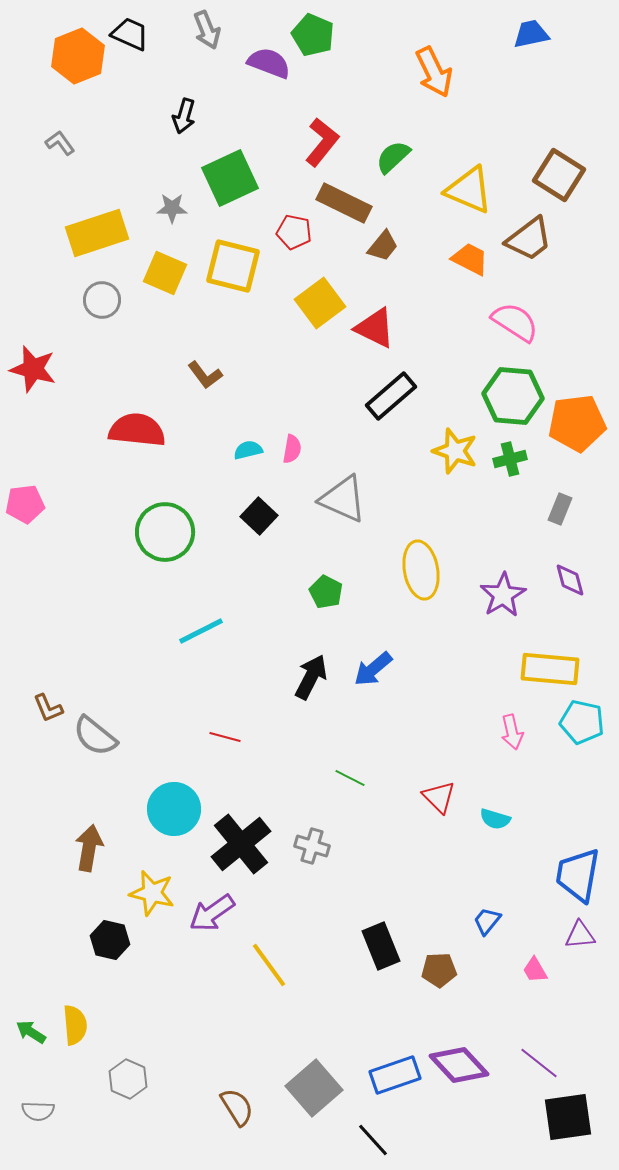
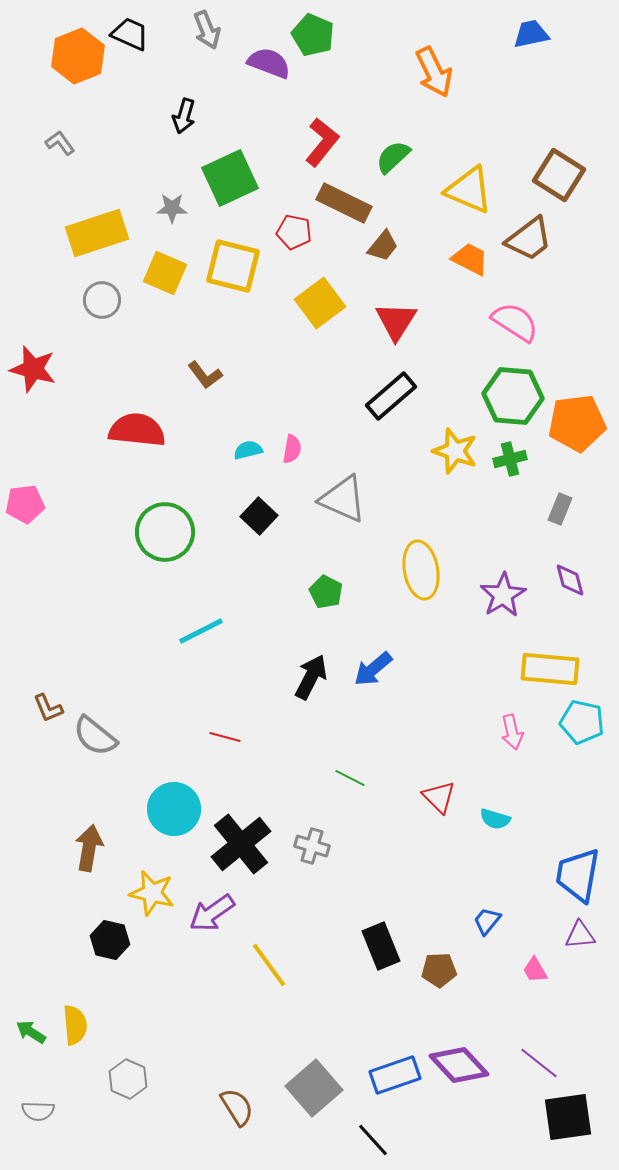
red triangle at (375, 328): moved 21 px right, 7 px up; rotated 36 degrees clockwise
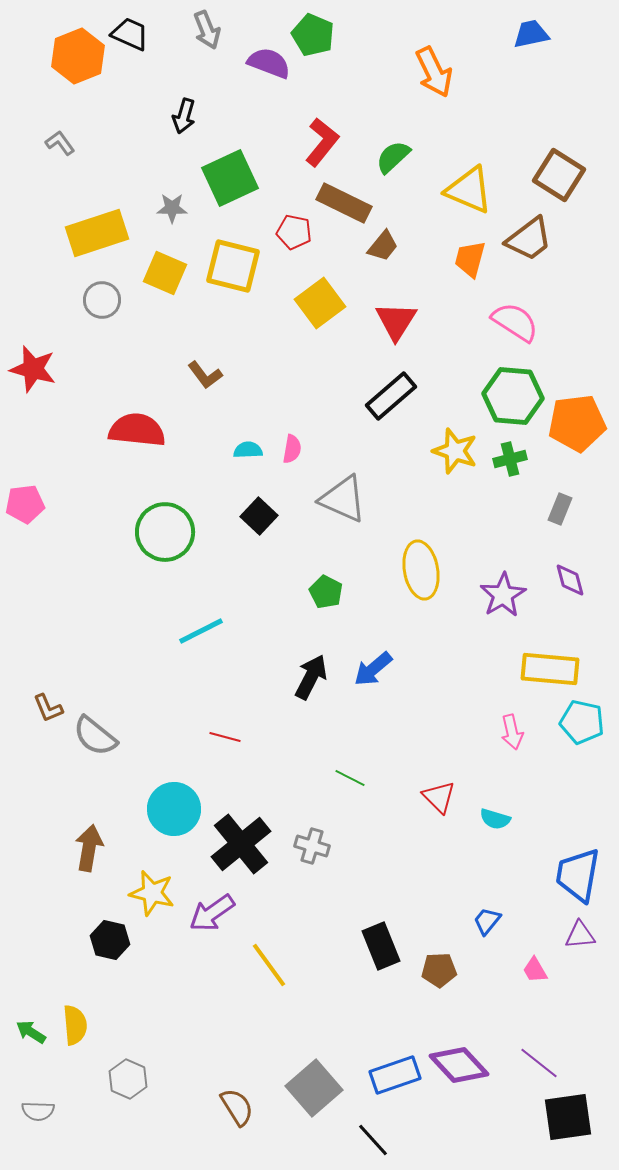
orange trapezoid at (470, 259): rotated 102 degrees counterclockwise
cyan semicircle at (248, 450): rotated 12 degrees clockwise
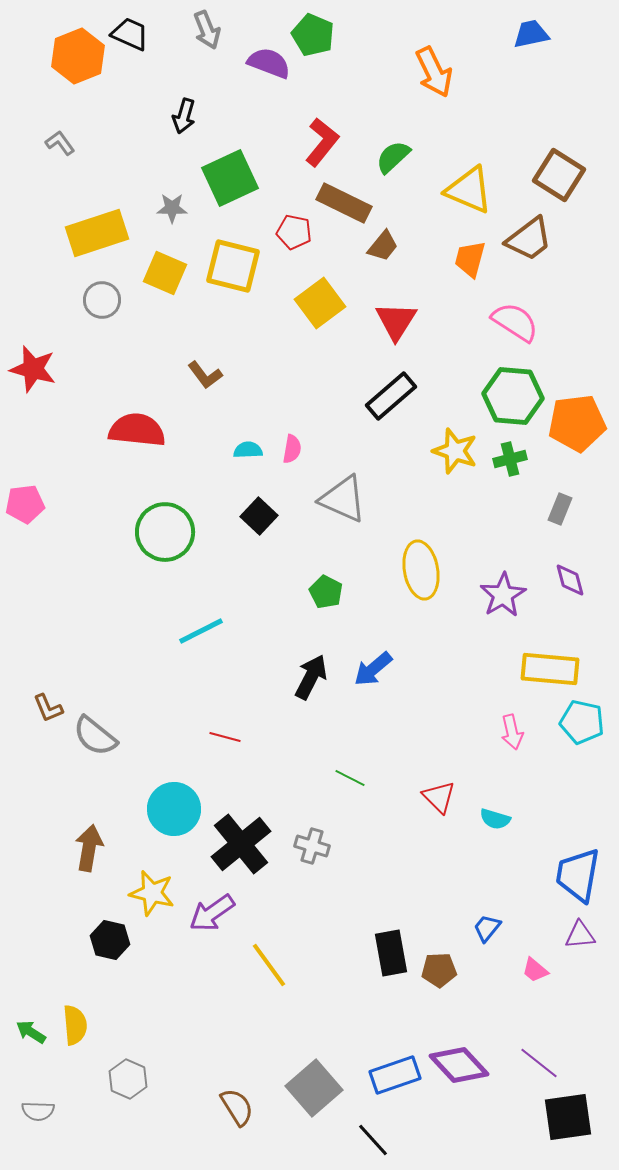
blue trapezoid at (487, 921): moved 7 px down
black rectangle at (381, 946): moved 10 px right, 7 px down; rotated 12 degrees clockwise
pink trapezoid at (535, 970): rotated 20 degrees counterclockwise
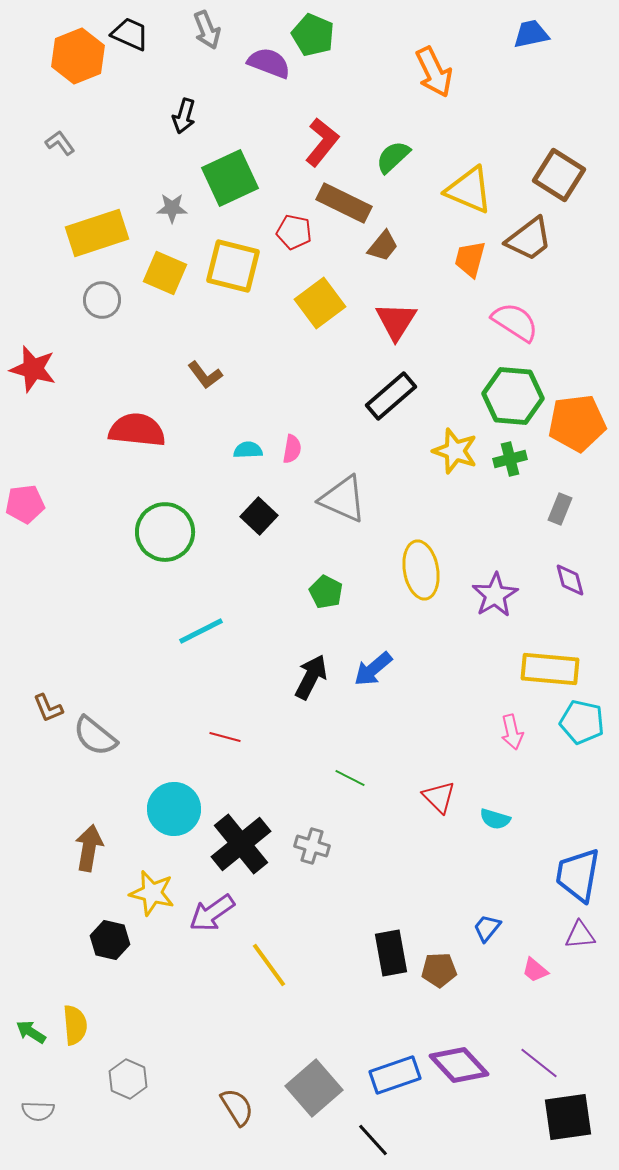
purple star at (503, 595): moved 8 px left
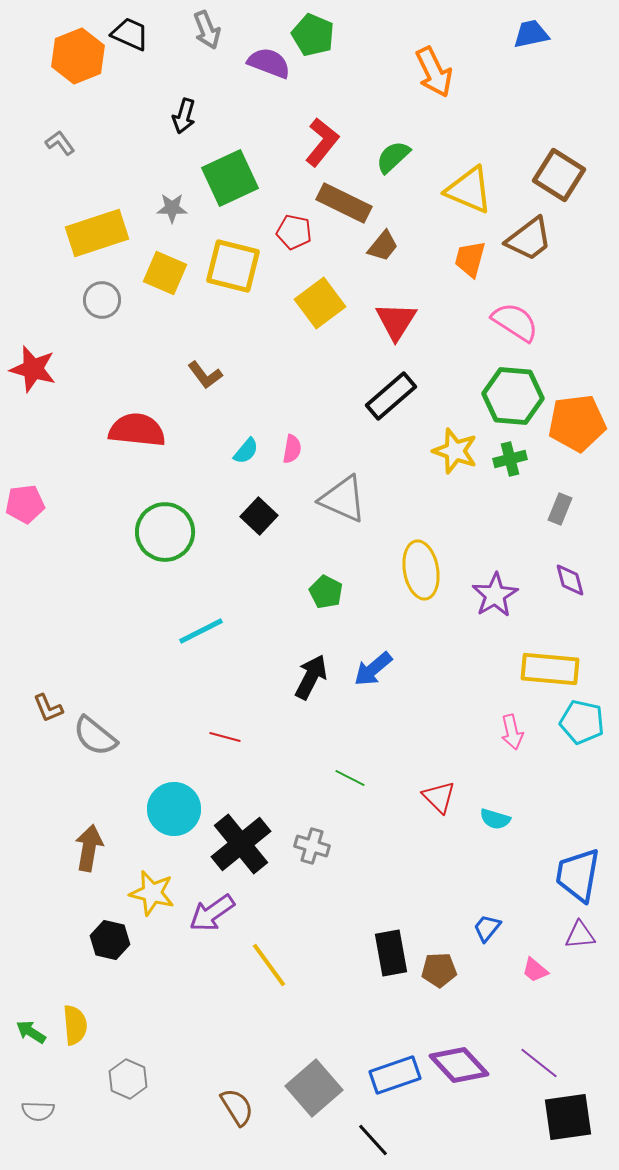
cyan semicircle at (248, 450): moved 2 px left, 1 px down; rotated 132 degrees clockwise
